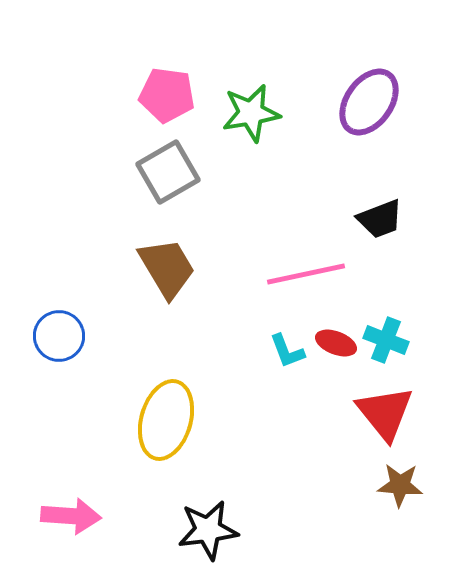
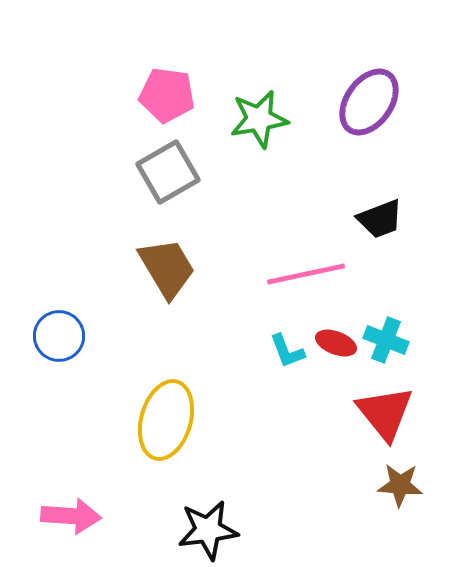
green star: moved 8 px right, 6 px down
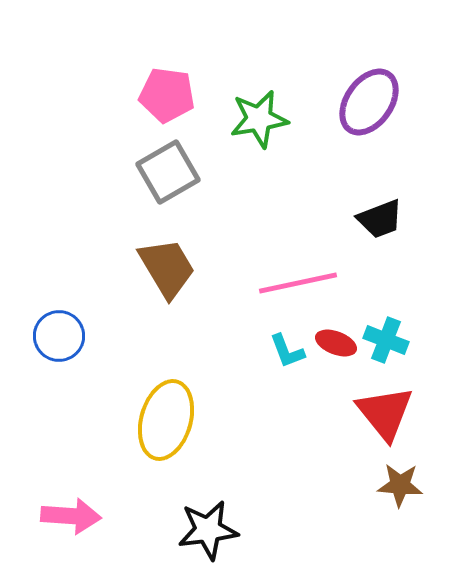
pink line: moved 8 px left, 9 px down
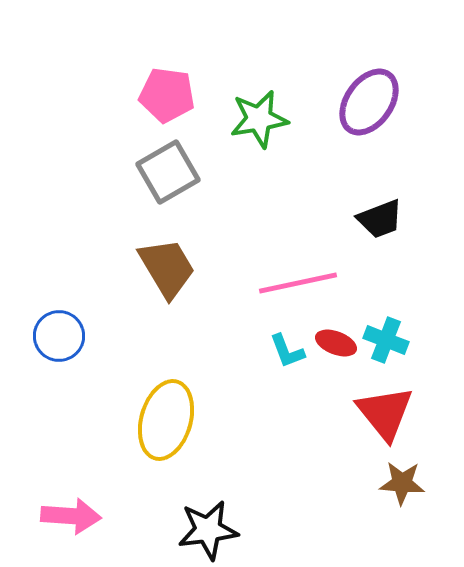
brown star: moved 2 px right, 2 px up
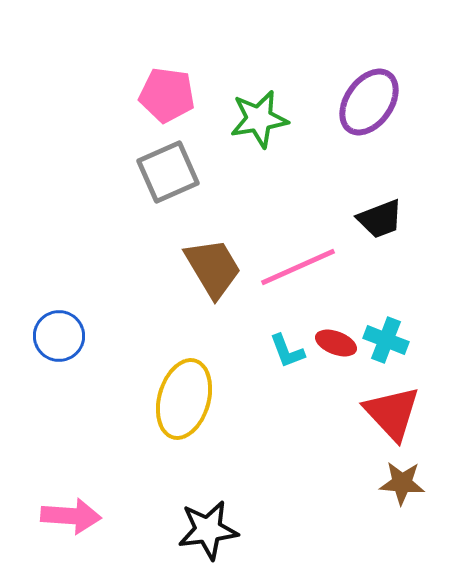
gray square: rotated 6 degrees clockwise
brown trapezoid: moved 46 px right
pink line: moved 16 px up; rotated 12 degrees counterclockwise
red triangle: moved 7 px right; rotated 4 degrees counterclockwise
yellow ellipse: moved 18 px right, 21 px up
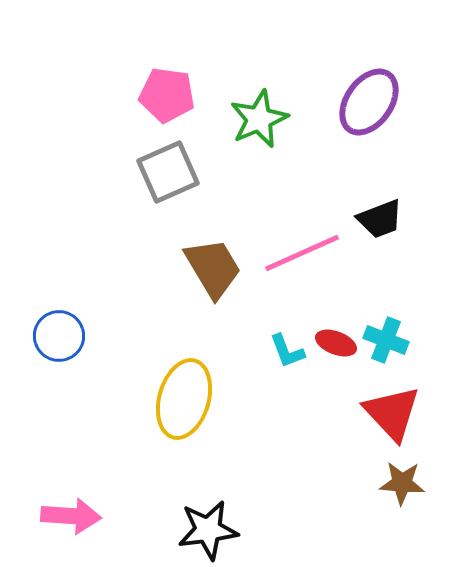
green star: rotated 14 degrees counterclockwise
pink line: moved 4 px right, 14 px up
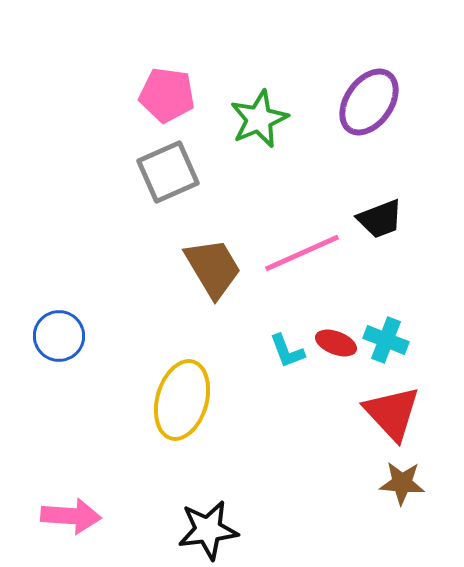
yellow ellipse: moved 2 px left, 1 px down
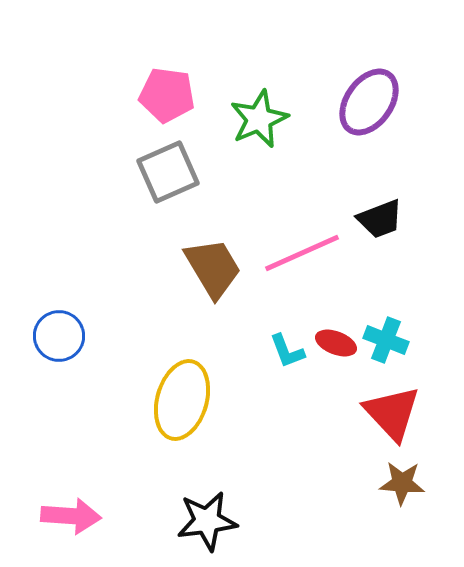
black star: moved 1 px left, 9 px up
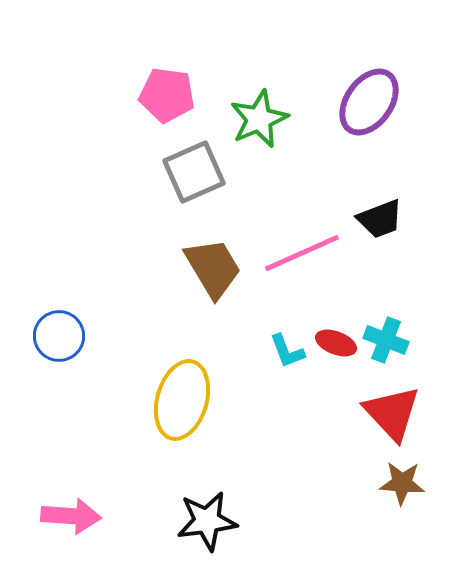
gray square: moved 26 px right
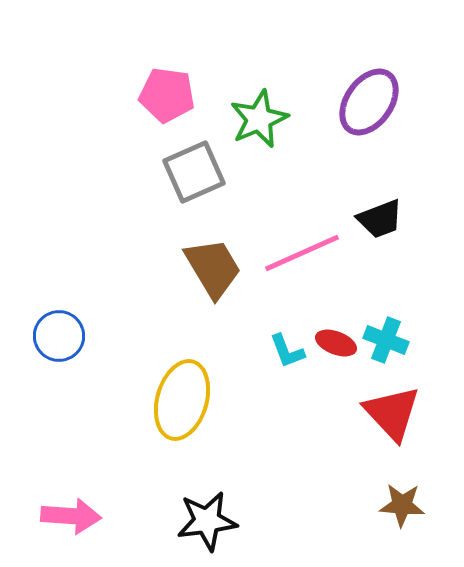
brown star: moved 22 px down
